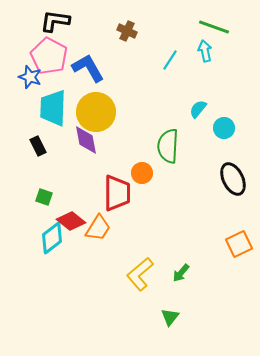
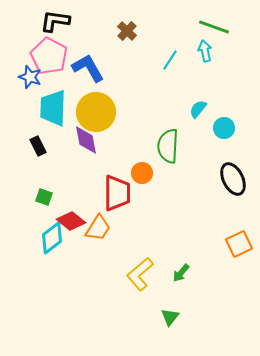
brown cross: rotated 18 degrees clockwise
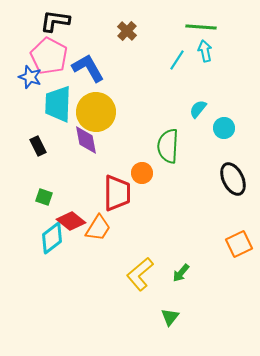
green line: moved 13 px left; rotated 16 degrees counterclockwise
cyan line: moved 7 px right
cyan trapezoid: moved 5 px right, 4 px up
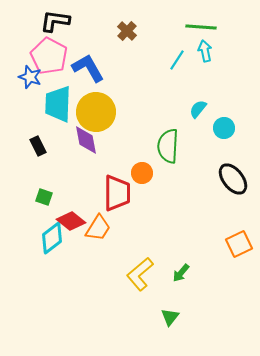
black ellipse: rotated 12 degrees counterclockwise
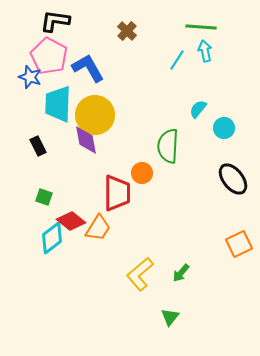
yellow circle: moved 1 px left, 3 px down
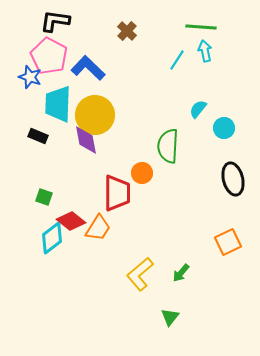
blue L-shape: rotated 16 degrees counterclockwise
black rectangle: moved 10 px up; rotated 42 degrees counterclockwise
black ellipse: rotated 24 degrees clockwise
orange square: moved 11 px left, 2 px up
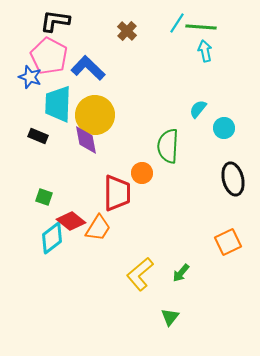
cyan line: moved 37 px up
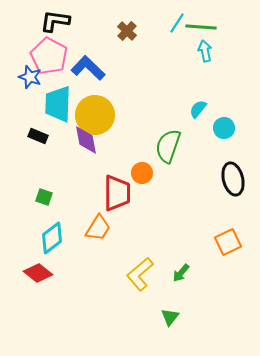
green semicircle: rotated 16 degrees clockwise
red diamond: moved 33 px left, 52 px down
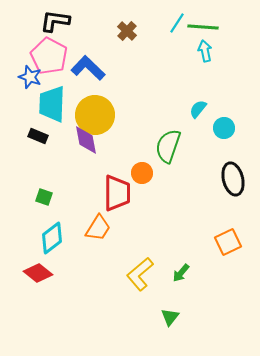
green line: moved 2 px right
cyan trapezoid: moved 6 px left
